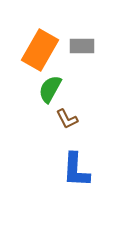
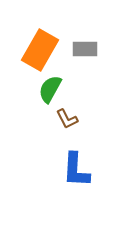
gray rectangle: moved 3 px right, 3 px down
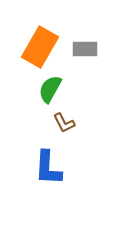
orange rectangle: moved 3 px up
brown L-shape: moved 3 px left, 4 px down
blue L-shape: moved 28 px left, 2 px up
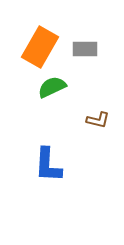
green semicircle: moved 2 px right, 2 px up; rotated 36 degrees clockwise
brown L-shape: moved 34 px right, 3 px up; rotated 50 degrees counterclockwise
blue L-shape: moved 3 px up
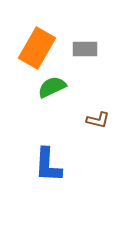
orange rectangle: moved 3 px left, 1 px down
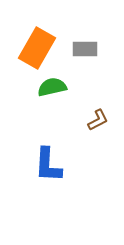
green semicircle: rotated 12 degrees clockwise
brown L-shape: rotated 40 degrees counterclockwise
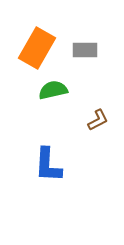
gray rectangle: moved 1 px down
green semicircle: moved 1 px right, 3 px down
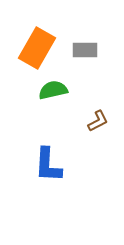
brown L-shape: moved 1 px down
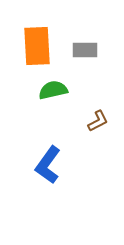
orange rectangle: moved 2 px up; rotated 33 degrees counterclockwise
blue L-shape: rotated 33 degrees clockwise
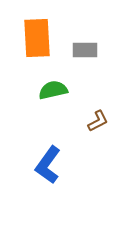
orange rectangle: moved 8 px up
